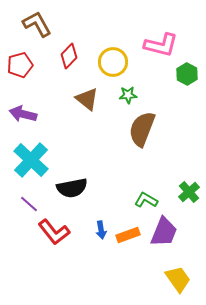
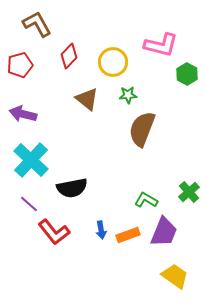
yellow trapezoid: moved 3 px left, 3 px up; rotated 20 degrees counterclockwise
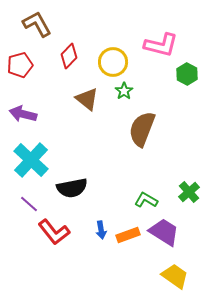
green star: moved 4 px left, 4 px up; rotated 30 degrees counterclockwise
purple trapezoid: rotated 80 degrees counterclockwise
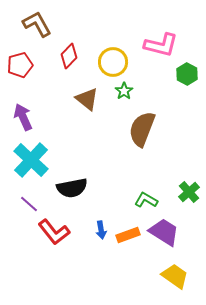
purple arrow: moved 3 px down; rotated 52 degrees clockwise
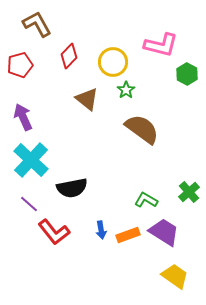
green star: moved 2 px right, 1 px up
brown semicircle: rotated 105 degrees clockwise
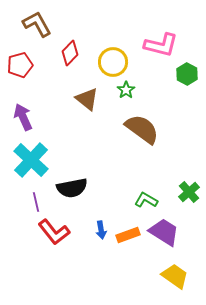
red diamond: moved 1 px right, 3 px up
purple line: moved 7 px right, 2 px up; rotated 36 degrees clockwise
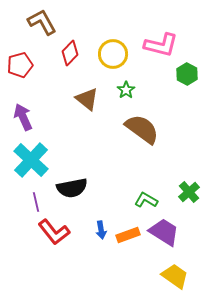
brown L-shape: moved 5 px right, 2 px up
yellow circle: moved 8 px up
